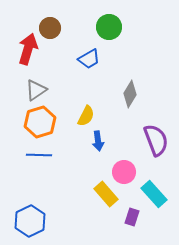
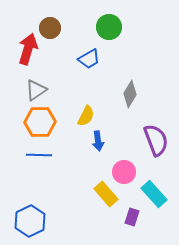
orange hexagon: rotated 16 degrees clockwise
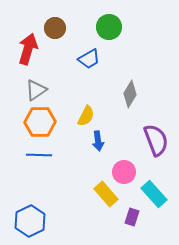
brown circle: moved 5 px right
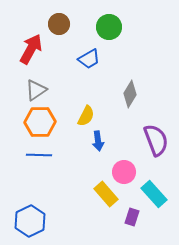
brown circle: moved 4 px right, 4 px up
red arrow: moved 3 px right; rotated 12 degrees clockwise
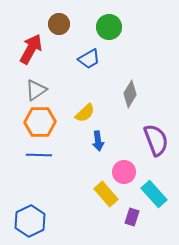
yellow semicircle: moved 1 px left, 3 px up; rotated 20 degrees clockwise
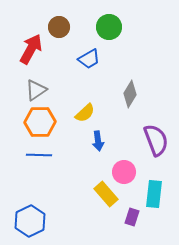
brown circle: moved 3 px down
cyan rectangle: rotated 48 degrees clockwise
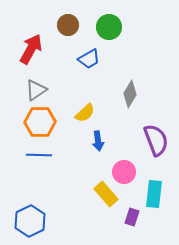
brown circle: moved 9 px right, 2 px up
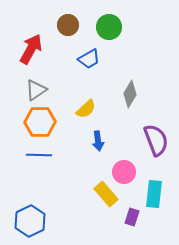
yellow semicircle: moved 1 px right, 4 px up
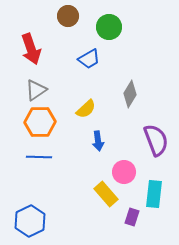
brown circle: moved 9 px up
red arrow: rotated 132 degrees clockwise
blue line: moved 2 px down
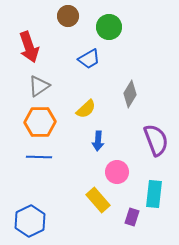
red arrow: moved 2 px left, 2 px up
gray triangle: moved 3 px right, 4 px up
blue arrow: rotated 12 degrees clockwise
pink circle: moved 7 px left
yellow rectangle: moved 8 px left, 6 px down
